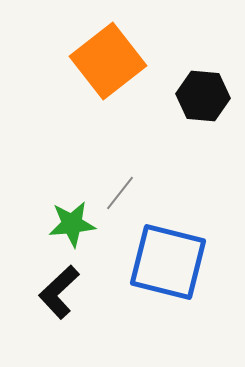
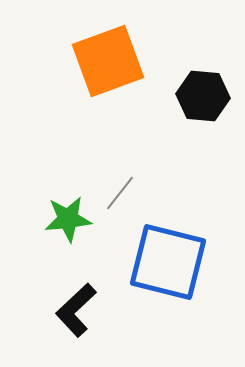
orange square: rotated 18 degrees clockwise
green star: moved 4 px left, 5 px up
black L-shape: moved 17 px right, 18 px down
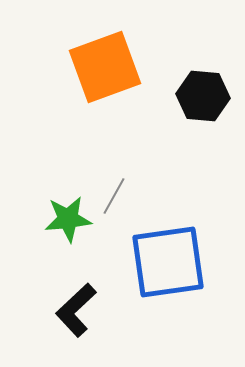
orange square: moved 3 px left, 6 px down
gray line: moved 6 px left, 3 px down; rotated 9 degrees counterclockwise
blue square: rotated 22 degrees counterclockwise
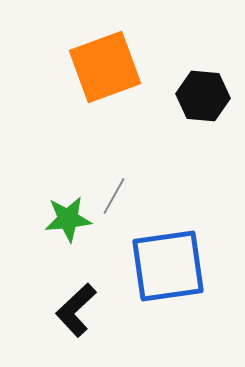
blue square: moved 4 px down
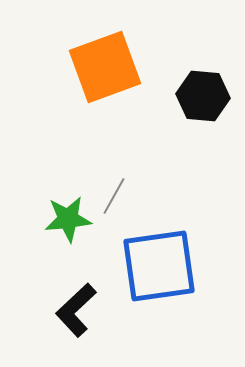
blue square: moved 9 px left
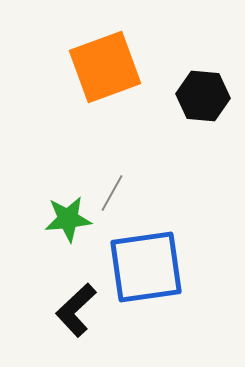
gray line: moved 2 px left, 3 px up
blue square: moved 13 px left, 1 px down
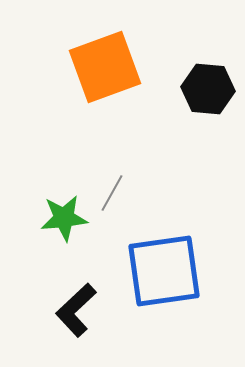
black hexagon: moved 5 px right, 7 px up
green star: moved 4 px left, 1 px up
blue square: moved 18 px right, 4 px down
